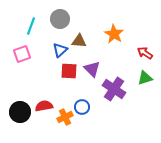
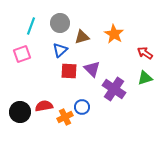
gray circle: moved 4 px down
brown triangle: moved 3 px right, 4 px up; rotated 21 degrees counterclockwise
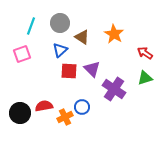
brown triangle: rotated 49 degrees clockwise
black circle: moved 1 px down
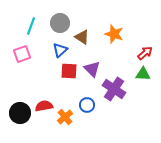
orange star: rotated 12 degrees counterclockwise
red arrow: rotated 105 degrees clockwise
green triangle: moved 2 px left, 4 px up; rotated 21 degrees clockwise
blue circle: moved 5 px right, 2 px up
orange cross: rotated 14 degrees counterclockwise
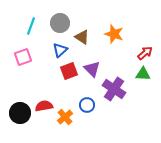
pink square: moved 1 px right, 3 px down
red square: rotated 24 degrees counterclockwise
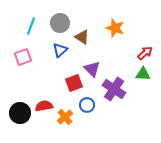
orange star: moved 1 px right, 6 px up
red square: moved 5 px right, 12 px down
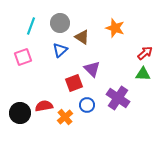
purple cross: moved 4 px right, 9 px down
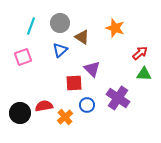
red arrow: moved 5 px left
green triangle: moved 1 px right
red square: rotated 18 degrees clockwise
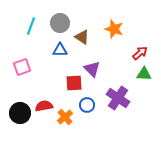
orange star: moved 1 px left, 1 px down
blue triangle: rotated 42 degrees clockwise
pink square: moved 1 px left, 10 px down
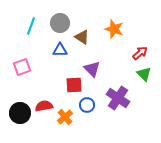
green triangle: rotated 42 degrees clockwise
red square: moved 2 px down
